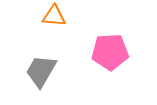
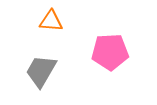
orange triangle: moved 3 px left, 5 px down
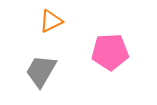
orange triangle: rotated 30 degrees counterclockwise
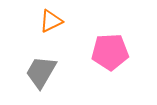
gray trapezoid: moved 1 px down
